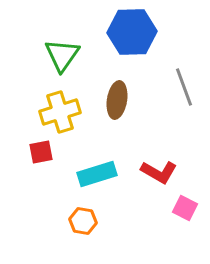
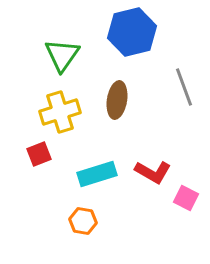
blue hexagon: rotated 12 degrees counterclockwise
red square: moved 2 px left, 2 px down; rotated 10 degrees counterclockwise
red L-shape: moved 6 px left
pink square: moved 1 px right, 10 px up
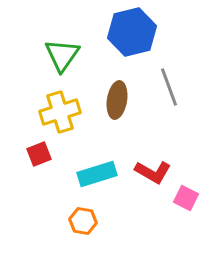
gray line: moved 15 px left
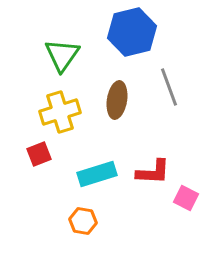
red L-shape: rotated 27 degrees counterclockwise
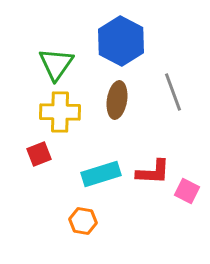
blue hexagon: moved 11 px left, 9 px down; rotated 18 degrees counterclockwise
green triangle: moved 6 px left, 9 px down
gray line: moved 4 px right, 5 px down
yellow cross: rotated 18 degrees clockwise
cyan rectangle: moved 4 px right
pink square: moved 1 px right, 7 px up
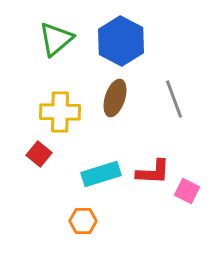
green triangle: moved 25 px up; rotated 15 degrees clockwise
gray line: moved 1 px right, 7 px down
brown ellipse: moved 2 px left, 2 px up; rotated 9 degrees clockwise
red square: rotated 30 degrees counterclockwise
orange hexagon: rotated 8 degrees counterclockwise
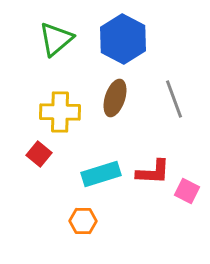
blue hexagon: moved 2 px right, 2 px up
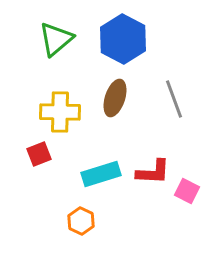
red square: rotated 30 degrees clockwise
orange hexagon: moved 2 px left; rotated 24 degrees clockwise
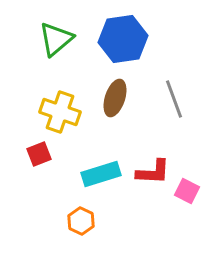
blue hexagon: rotated 24 degrees clockwise
yellow cross: rotated 18 degrees clockwise
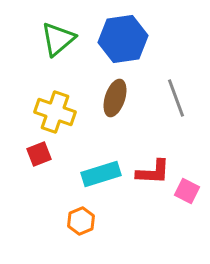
green triangle: moved 2 px right
gray line: moved 2 px right, 1 px up
yellow cross: moved 5 px left
orange hexagon: rotated 12 degrees clockwise
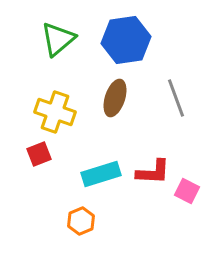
blue hexagon: moved 3 px right, 1 px down
